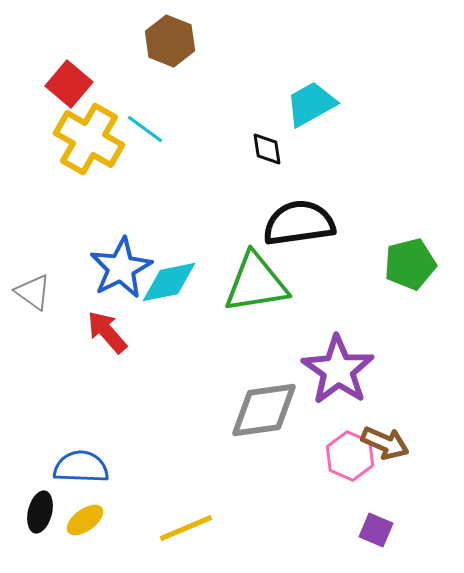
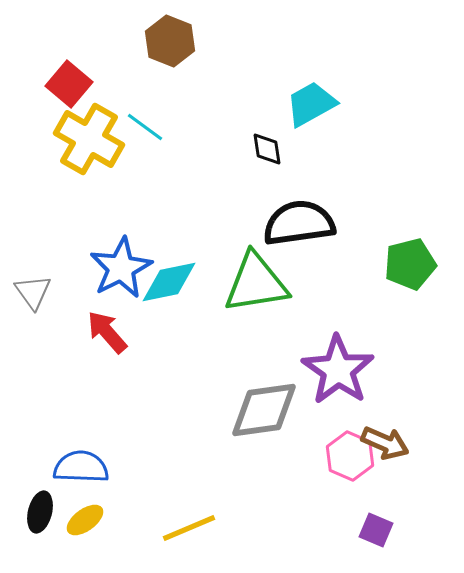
cyan line: moved 2 px up
gray triangle: rotated 18 degrees clockwise
yellow line: moved 3 px right
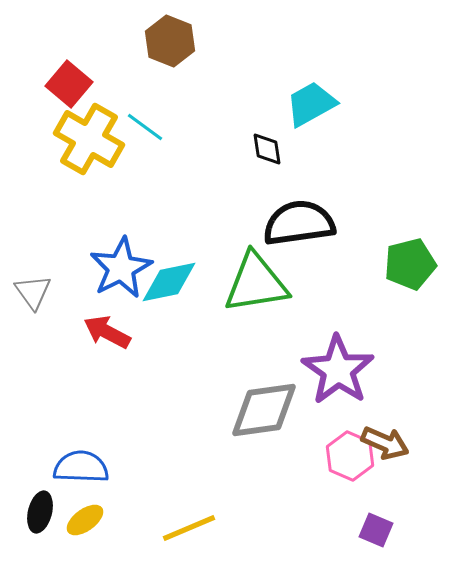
red arrow: rotated 21 degrees counterclockwise
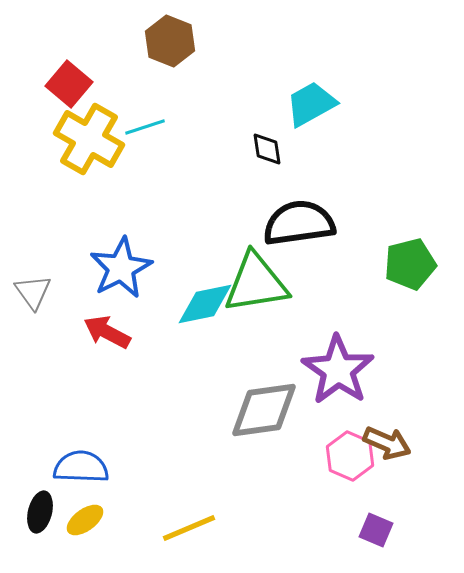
cyan line: rotated 54 degrees counterclockwise
cyan diamond: moved 36 px right, 22 px down
brown arrow: moved 2 px right
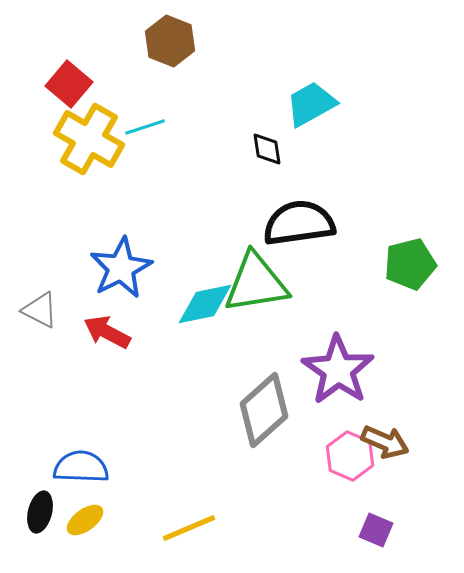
gray triangle: moved 7 px right, 18 px down; rotated 27 degrees counterclockwise
gray diamond: rotated 34 degrees counterclockwise
brown arrow: moved 2 px left, 1 px up
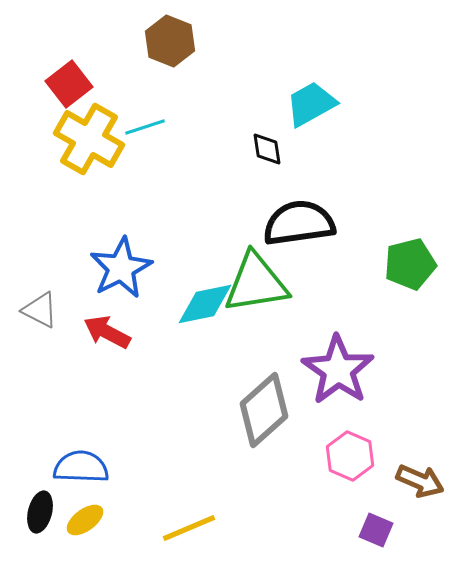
red square: rotated 12 degrees clockwise
brown arrow: moved 35 px right, 39 px down
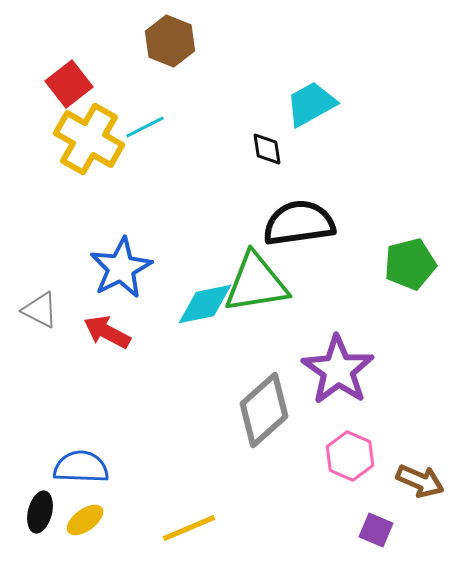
cyan line: rotated 9 degrees counterclockwise
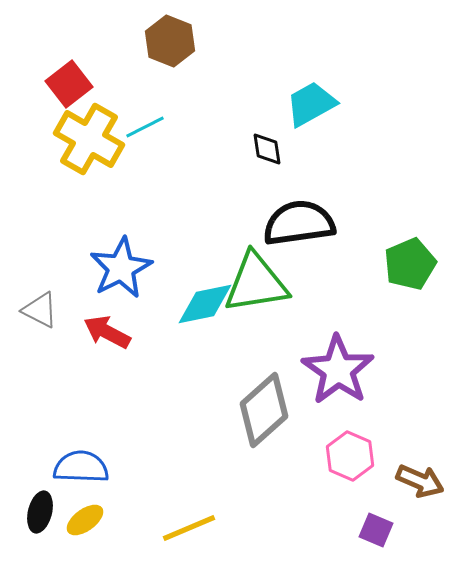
green pentagon: rotated 9 degrees counterclockwise
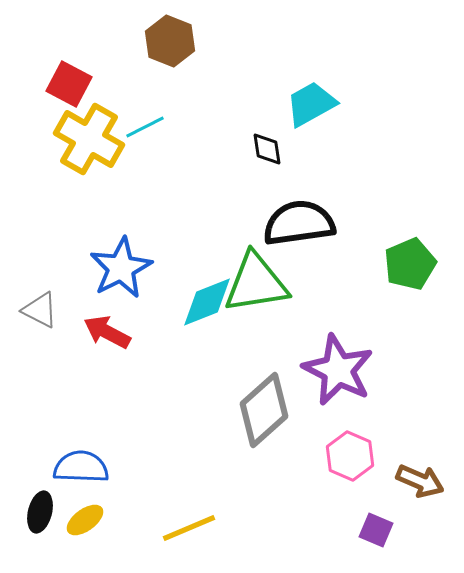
red square: rotated 24 degrees counterclockwise
cyan diamond: moved 2 px right, 2 px up; rotated 10 degrees counterclockwise
purple star: rotated 8 degrees counterclockwise
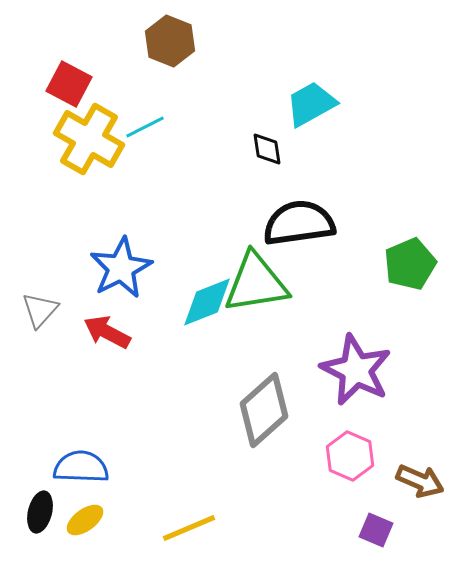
gray triangle: rotated 45 degrees clockwise
purple star: moved 18 px right
